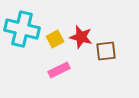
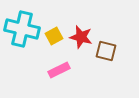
yellow square: moved 1 px left, 3 px up
brown square: rotated 20 degrees clockwise
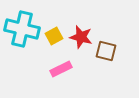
pink rectangle: moved 2 px right, 1 px up
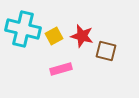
cyan cross: moved 1 px right
red star: moved 1 px right, 1 px up
pink rectangle: rotated 10 degrees clockwise
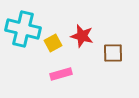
yellow square: moved 1 px left, 7 px down
brown square: moved 7 px right, 2 px down; rotated 15 degrees counterclockwise
pink rectangle: moved 5 px down
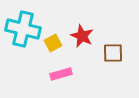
red star: rotated 10 degrees clockwise
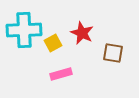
cyan cross: moved 1 px right, 1 px down; rotated 16 degrees counterclockwise
red star: moved 3 px up
brown square: rotated 10 degrees clockwise
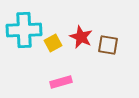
red star: moved 1 px left, 4 px down
brown square: moved 5 px left, 8 px up
pink rectangle: moved 8 px down
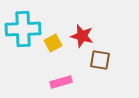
cyan cross: moved 1 px left, 1 px up
red star: moved 1 px right, 1 px up; rotated 10 degrees counterclockwise
brown square: moved 8 px left, 15 px down
